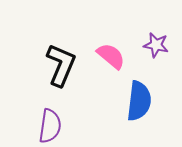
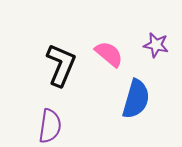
pink semicircle: moved 2 px left, 2 px up
blue semicircle: moved 3 px left, 2 px up; rotated 9 degrees clockwise
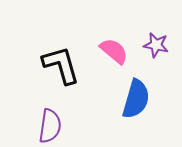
pink semicircle: moved 5 px right, 3 px up
black L-shape: rotated 39 degrees counterclockwise
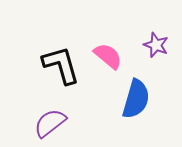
purple star: rotated 10 degrees clockwise
pink semicircle: moved 6 px left, 5 px down
purple semicircle: moved 3 px up; rotated 136 degrees counterclockwise
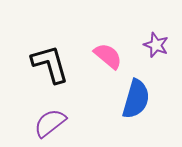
black L-shape: moved 11 px left, 1 px up
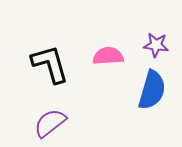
purple star: rotated 15 degrees counterclockwise
pink semicircle: rotated 44 degrees counterclockwise
blue semicircle: moved 16 px right, 9 px up
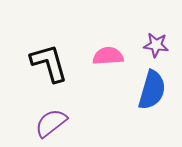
black L-shape: moved 1 px left, 1 px up
purple semicircle: moved 1 px right
